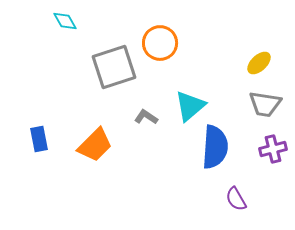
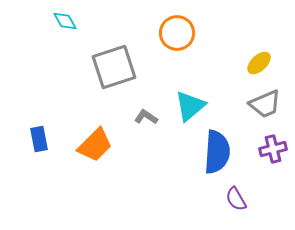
orange circle: moved 17 px right, 10 px up
gray trapezoid: rotated 32 degrees counterclockwise
blue semicircle: moved 2 px right, 5 px down
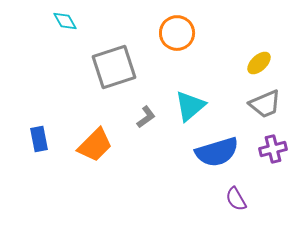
gray L-shape: rotated 110 degrees clockwise
blue semicircle: rotated 69 degrees clockwise
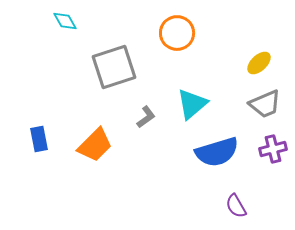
cyan triangle: moved 2 px right, 2 px up
purple semicircle: moved 7 px down
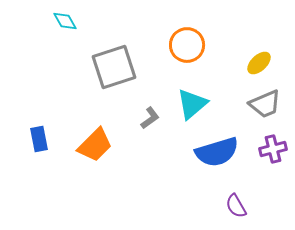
orange circle: moved 10 px right, 12 px down
gray L-shape: moved 4 px right, 1 px down
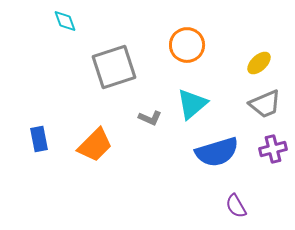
cyan diamond: rotated 10 degrees clockwise
gray L-shape: rotated 60 degrees clockwise
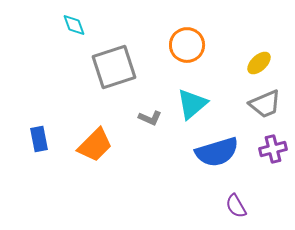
cyan diamond: moved 9 px right, 4 px down
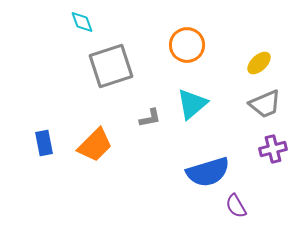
cyan diamond: moved 8 px right, 3 px up
gray square: moved 3 px left, 1 px up
gray L-shape: rotated 35 degrees counterclockwise
blue rectangle: moved 5 px right, 4 px down
blue semicircle: moved 9 px left, 20 px down
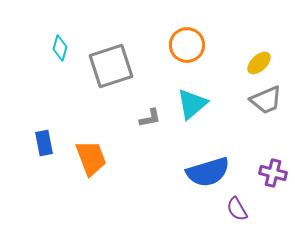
cyan diamond: moved 22 px left, 26 px down; rotated 35 degrees clockwise
gray trapezoid: moved 1 px right, 4 px up
orange trapezoid: moved 4 px left, 13 px down; rotated 66 degrees counterclockwise
purple cross: moved 24 px down; rotated 28 degrees clockwise
purple semicircle: moved 1 px right, 3 px down
